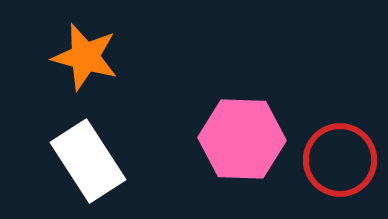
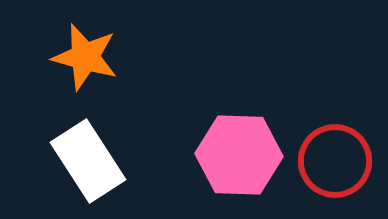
pink hexagon: moved 3 px left, 16 px down
red circle: moved 5 px left, 1 px down
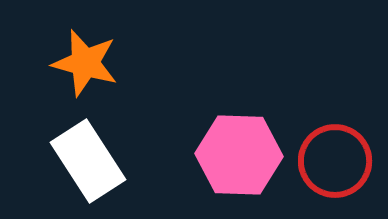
orange star: moved 6 px down
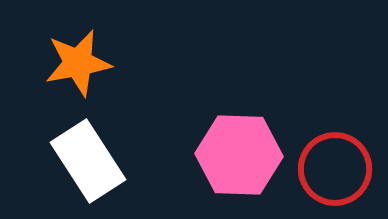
orange star: moved 7 px left; rotated 26 degrees counterclockwise
red circle: moved 8 px down
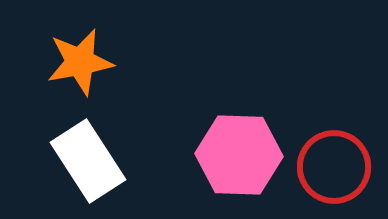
orange star: moved 2 px right, 1 px up
red circle: moved 1 px left, 2 px up
